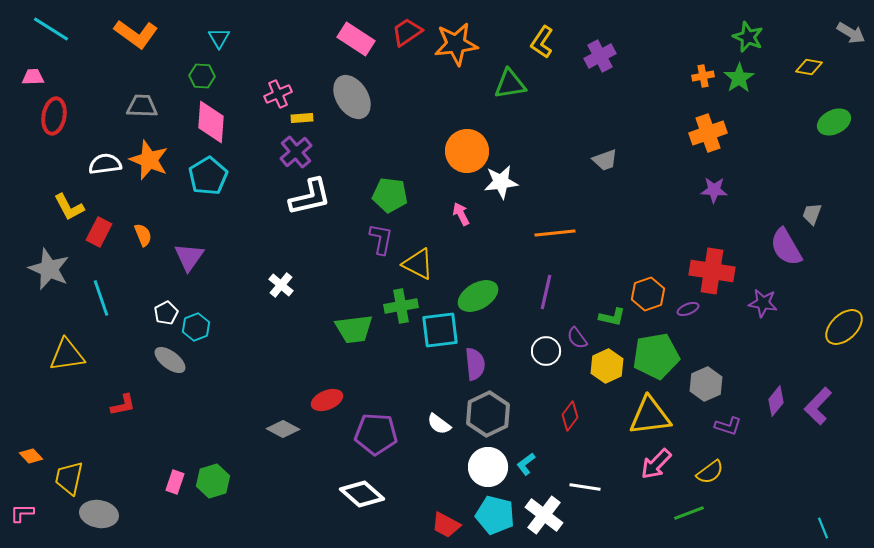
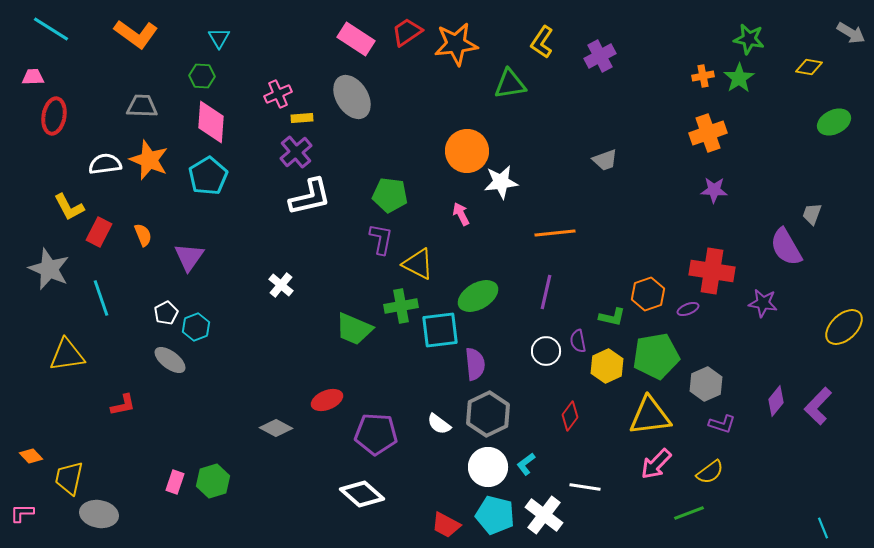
green star at (748, 37): moved 1 px right, 2 px down; rotated 12 degrees counterclockwise
green trapezoid at (354, 329): rotated 30 degrees clockwise
purple semicircle at (577, 338): moved 1 px right, 3 px down; rotated 25 degrees clockwise
purple L-shape at (728, 426): moved 6 px left, 2 px up
gray diamond at (283, 429): moved 7 px left, 1 px up
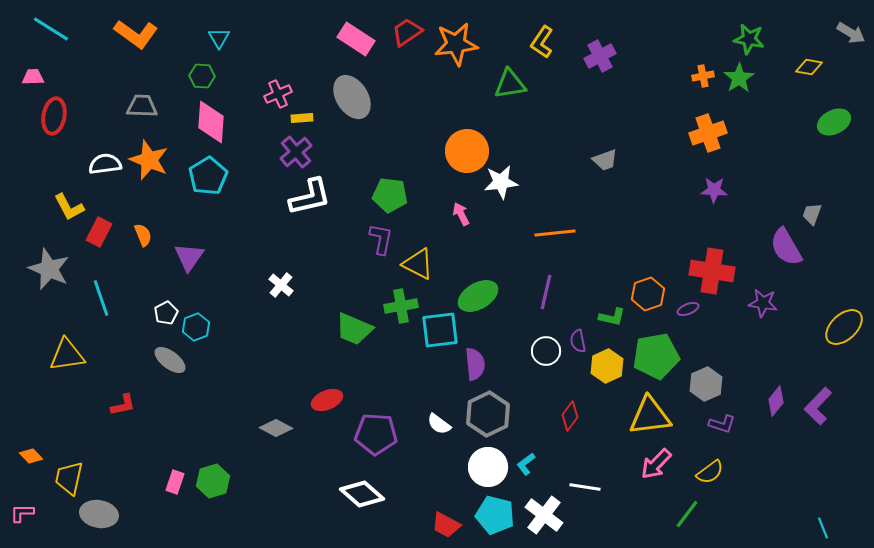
green line at (689, 513): moved 2 px left, 1 px down; rotated 32 degrees counterclockwise
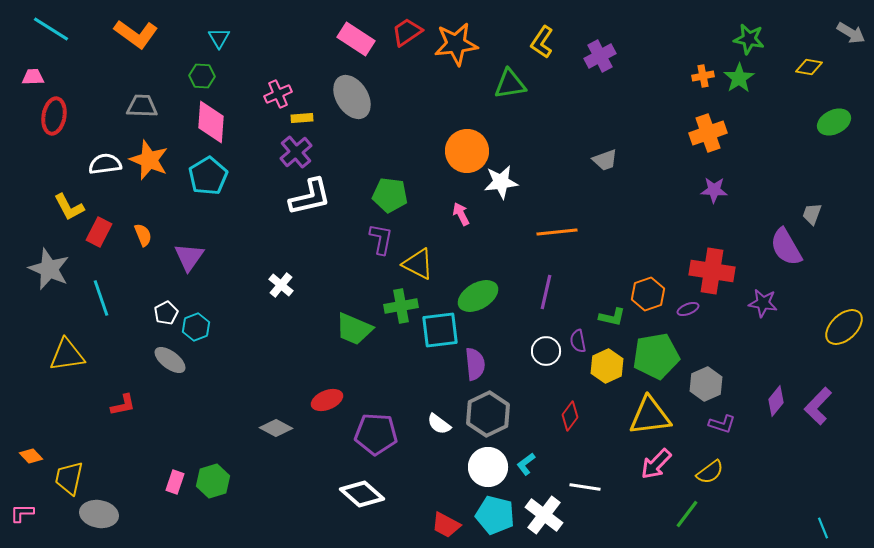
orange line at (555, 233): moved 2 px right, 1 px up
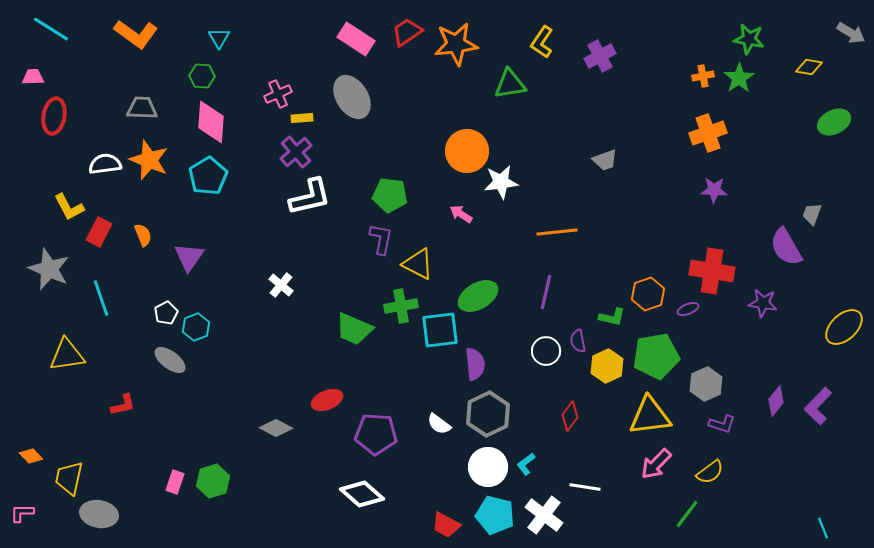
gray trapezoid at (142, 106): moved 2 px down
pink arrow at (461, 214): rotated 30 degrees counterclockwise
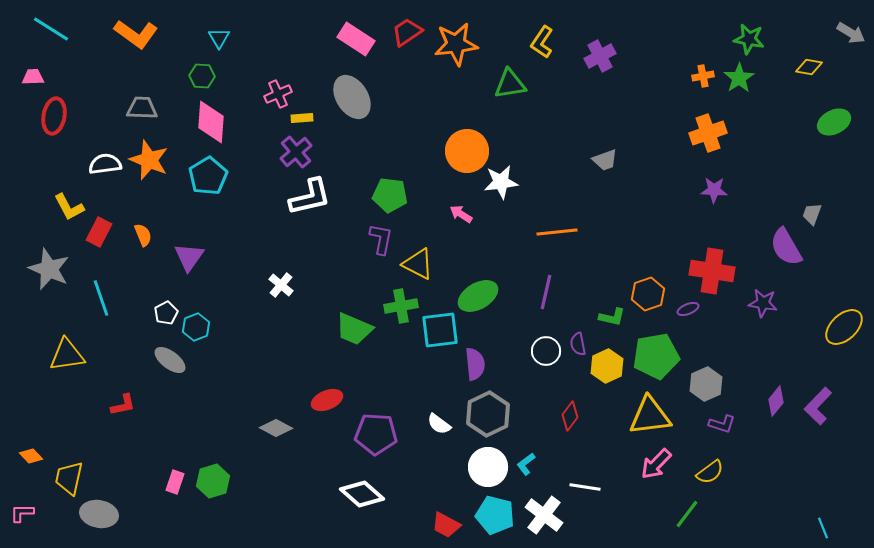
purple semicircle at (578, 341): moved 3 px down
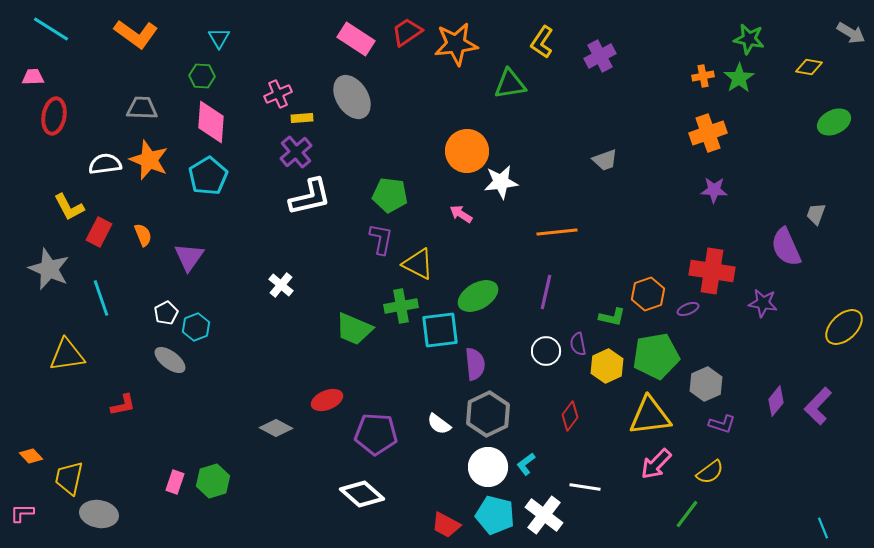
gray trapezoid at (812, 214): moved 4 px right
purple semicircle at (786, 247): rotated 6 degrees clockwise
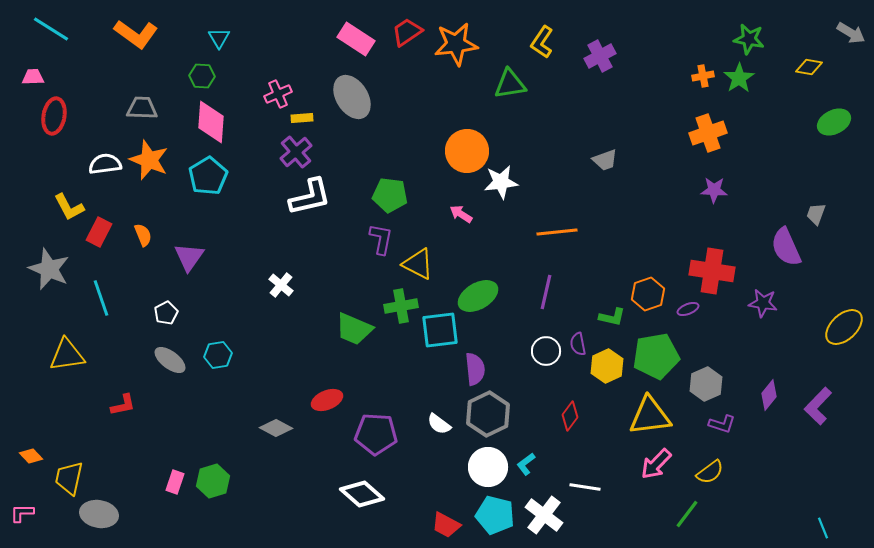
cyan hexagon at (196, 327): moved 22 px right, 28 px down; rotated 12 degrees clockwise
purple semicircle at (475, 364): moved 5 px down
purple diamond at (776, 401): moved 7 px left, 6 px up
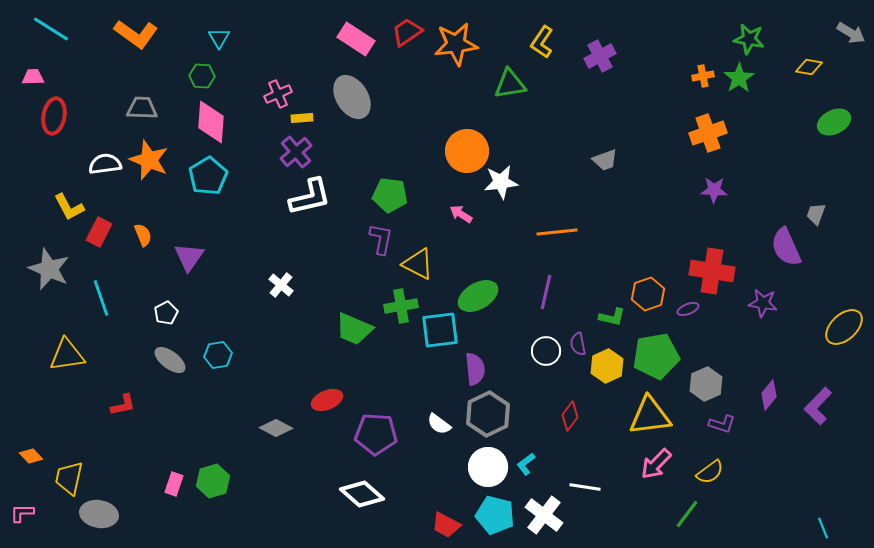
pink rectangle at (175, 482): moved 1 px left, 2 px down
